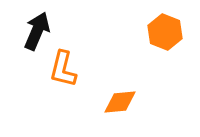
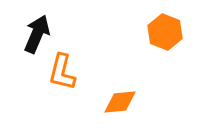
black arrow: moved 3 px down
orange L-shape: moved 1 px left, 3 px down
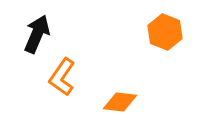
orange L-shape: moved 5 px down; rotated 21 degrees clockwise
orange diamond: rotated 12 degrees clockwise
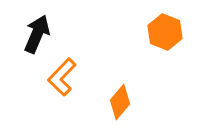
orange L-shape: rotated 9 degrees clockwise
orange diamond: rotated 56 degrees counterclockwise
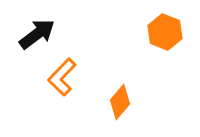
black arrow: rotated 30 degrees clockwise
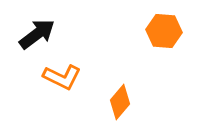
orange hexagon: moved 1 px left, 1 px up; rotated 16 degrees counterclockwise
orange L-shape: rotated 108 degrees counterclockwise
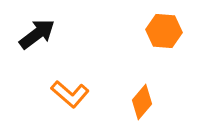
orange L-shape: moved 8 px right, 17 px down; rotated 15 degrees clockwise
orange diamond: moved 22 px right
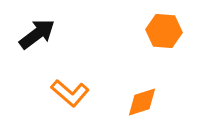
orange L-shape: moved 1 px up
orange diamond: rotated 32 degrees clockwise
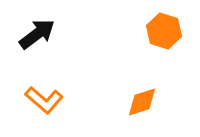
orange hexagon: rotated 12 degrees clockwise
orange L-shape: moved 26 px left, 7 px down
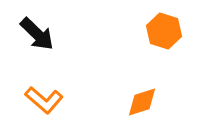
black arrow: rotated 81 degrees clockwise
